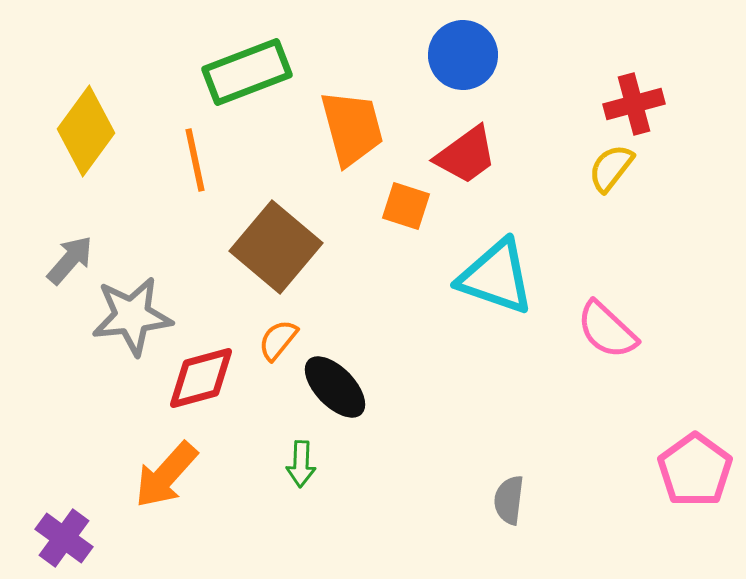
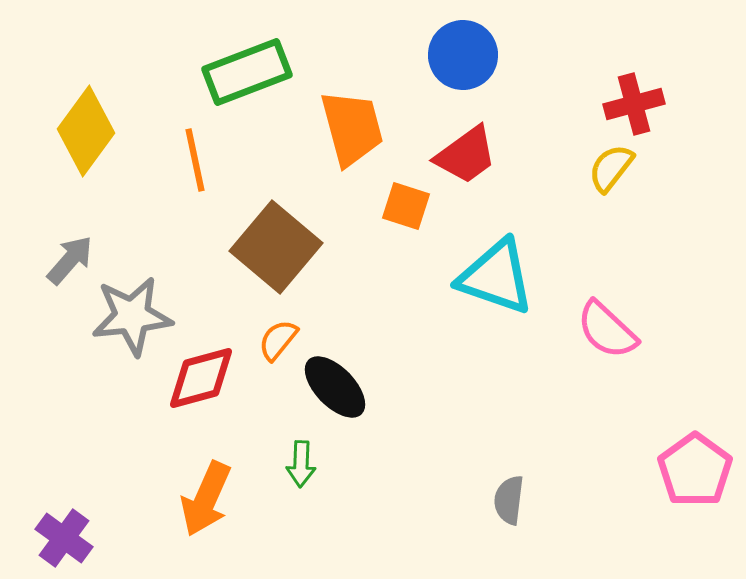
orange arrow: moved 40 px right, 24 px down; rotated 18 degrees counterclockwise
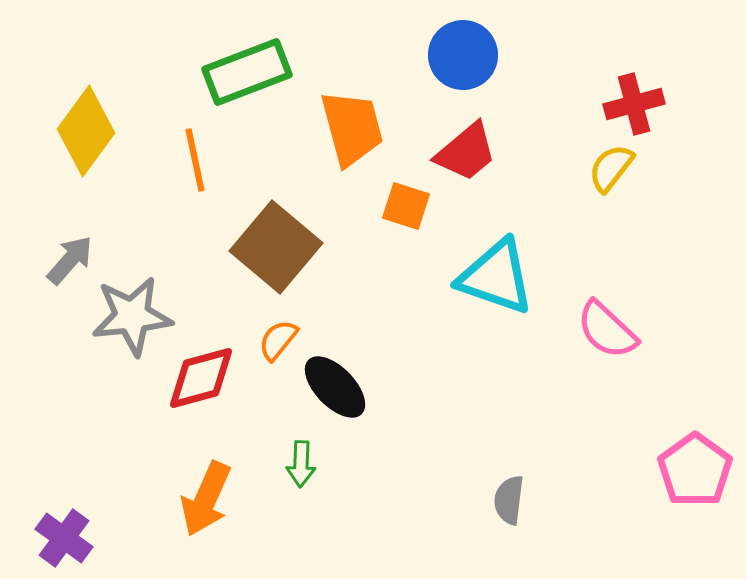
red trapezoid: moved 3 px up; rotated 4 degrees counterclockwise
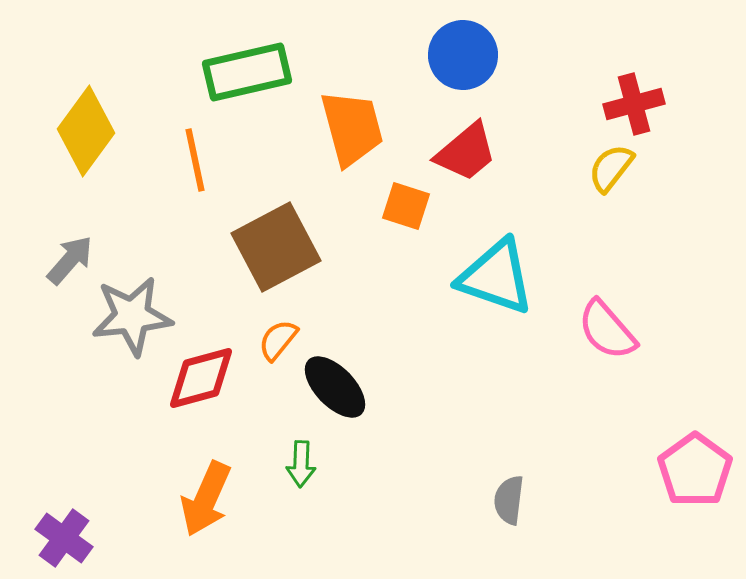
green rectangle: rotated 8 degrees clockwise
brown square: rotated 22 degrees clockwise
pink semicircle: rotated 6 degrees clockwise
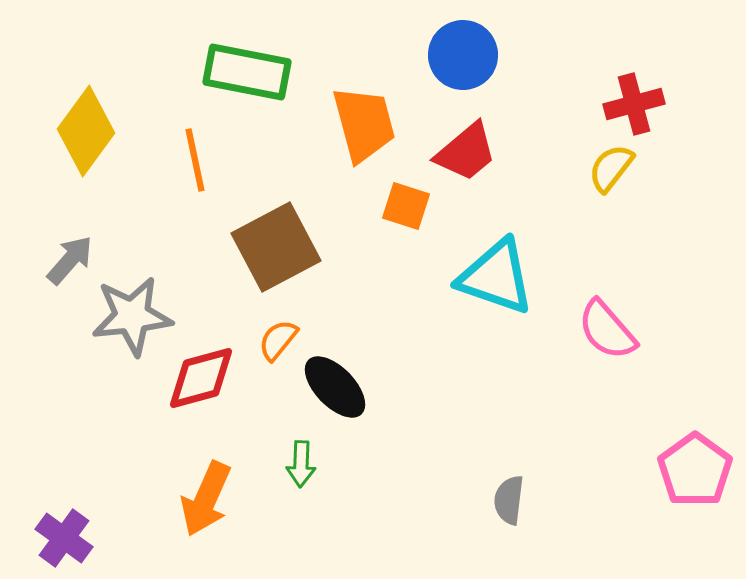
green rectangle: rotated 24 degrees clockwise
orange trapezoid: moved 12 px right, 4 px up
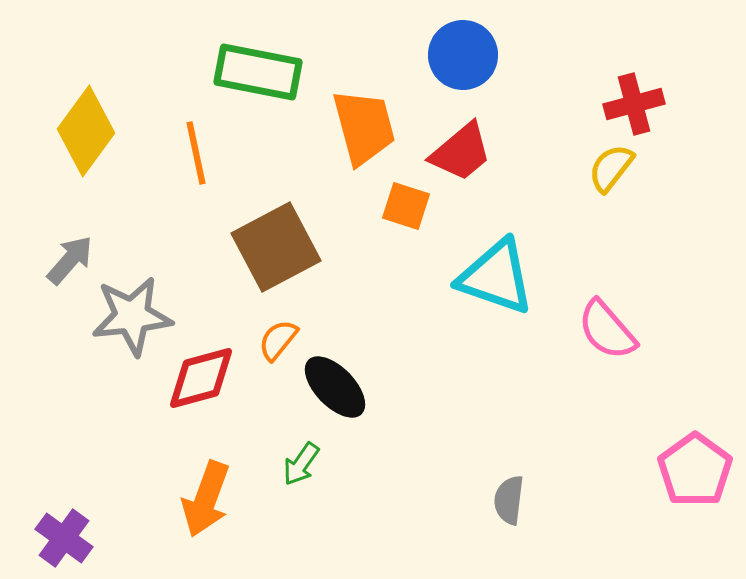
green rectangle: moved 11 px right
orange trapezoid: moved 3 px down
red trapezoid: moved 5 px left
orange line: moved 1 px right, 7 px up
green arrow: rotated 33 degrees clockwise
orange arrow: rotated 4 degrees counterclockwise
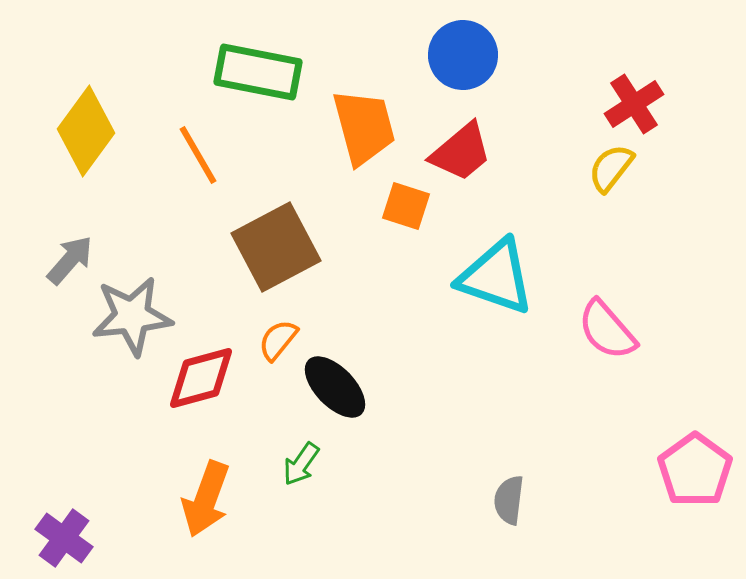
red cross: rotated 18 degrees counterclockwise
orange line: moved 2 px right, 2 px down; rotated 18 degrees counterclockwise
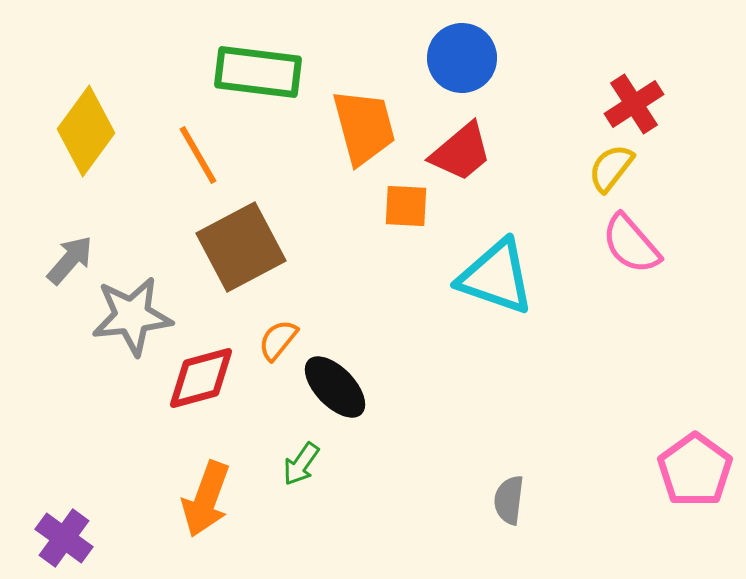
blue circle: moved 1 px left, 3 px down
green rectangle: rotated 4 degrees counterclockwise
orange square: rotated 15 degrees counterclockwise
brown square: moved 35 px left
pink semicircle: moved 24 px right, 86 px up
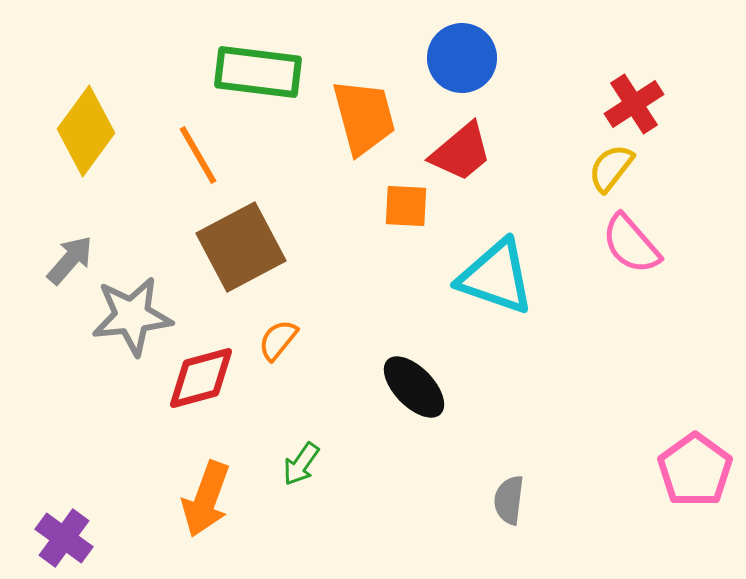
orange trapezoid: moved 10 px up
black ellipse: moved 79 px right
